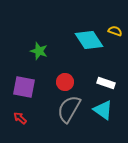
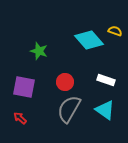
cyan diamond: rotated 8 degrees counterclockwise
white rectangle: moved 3 px up
cyan triangle: moved 2 px right
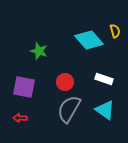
yellow semicircle: rotated 56 degrees clockwise
white rectangle: moved 2 px left, 1 px up
red arrow: rotated 40 degrees counterclockwise
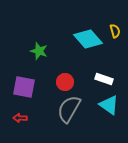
cyan diamond: moved 1 px left, 1 px up
cyan triangle: moved 4 px right, 5 px up
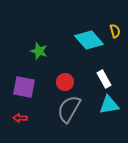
cyan diamond: moved 1 px right, 1 px down
white rectangle: rotated 42 degrees clockwise
cyan triangle: rotated 45 degrees counterclockwise
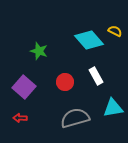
yellow semicircle: rotated 48 degrees counterclockwise
white rectangle: moved 8 px left, 3 px up
purple square: rotated 30 degrees clockwise
cyan triangle: moved 4 px right, 3 px down
gray semicircle: moved 6 px right, 9 px down; rotated 44 degrees clockwise
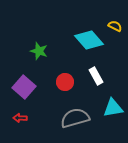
yellow semicircle: moved 5 px up
